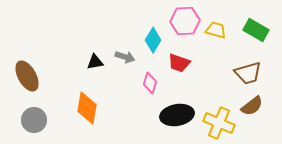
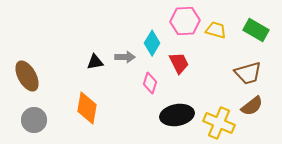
cyan diamond: moved 1 px left, 3 px down
gray arrow: rotated 18 degrees counterclockwise
red trapezoid: rotated 135 degrees counterclockwise
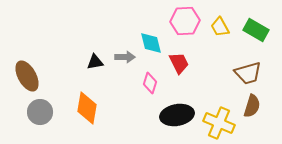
yellow trapezoid: moved 4 px right, 3 px up; rotated 135 degrees counterclockwise
cyan diamond: moved 1 px left; rotated 45 degrees counterclockwise
brown semicircle: rotated 35 degrees counterclockwise
gray circle: moved 6 px right, 8 px up
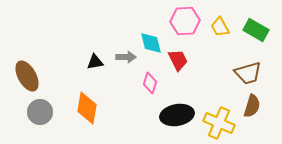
gray arrow: moved 1 px right
red trapezoid: moved 1 px left, 3 px up
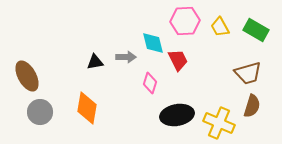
cyan diamond: moved 2 px right
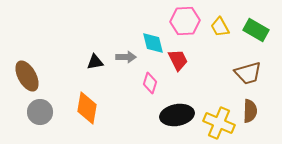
brown semicircle: moved 2 px left, 5 px down; rotated 15 degrees counterclockwise
